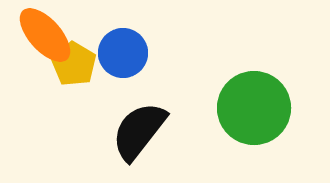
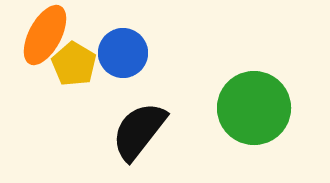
orange ellipse: rotated 70 degrees clockwise
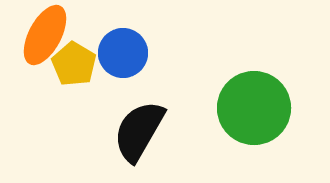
black semicircle: rotated 8 degrees counterclockwise
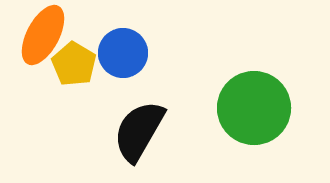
orange ellipse: moved 2 px left
